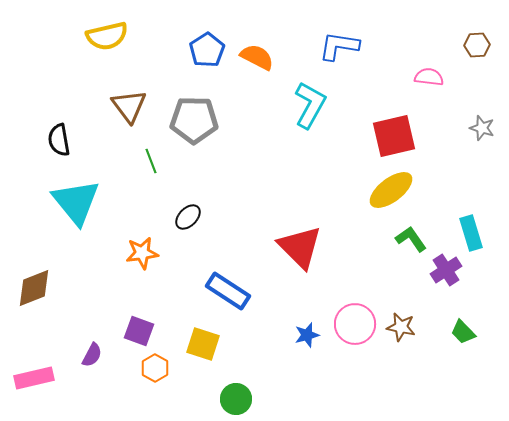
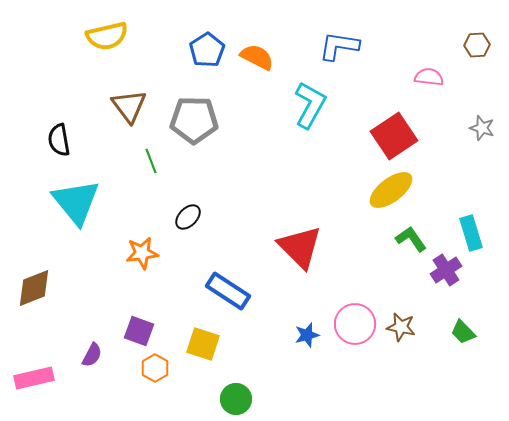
red square: rotated 21 degrees counterclockwise
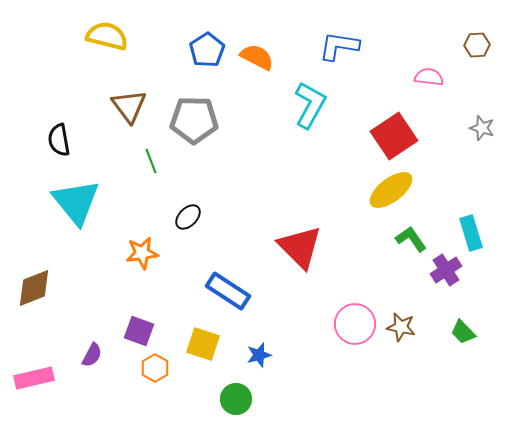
yellow semicircle: rotated 153 degrees counterclockwise
blue star: moved 48 px left, 20 px down
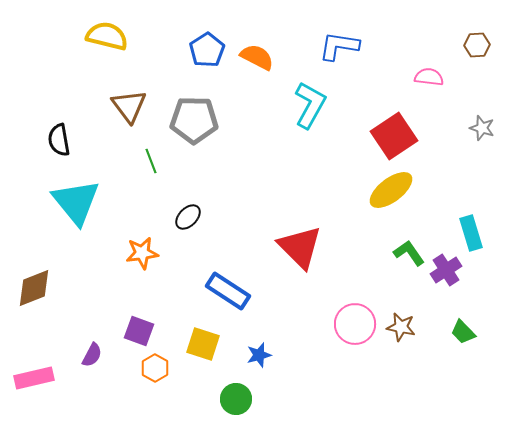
green L-shape: moved 2 px left, 14 px down
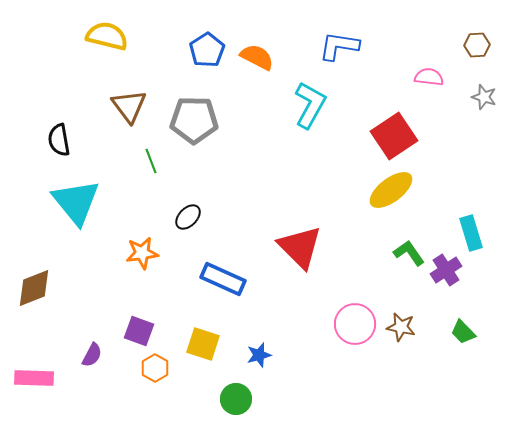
gray star: moved 2 px right, 31 px up
blue rectangle: moved 5 px left, 12 px up; rotated 9 degrees counterclockwise
pink rectangle: rotated 15 degrees clockwise
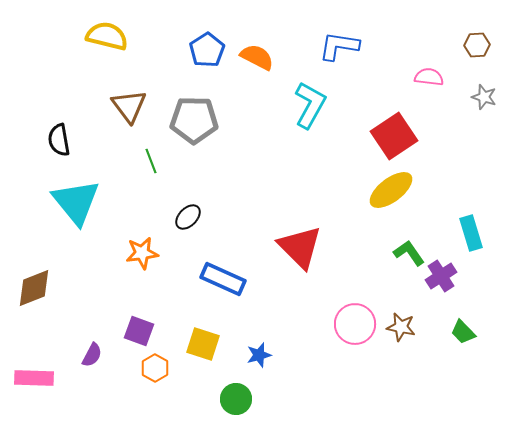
purple cross: moved 5 px left, 6 px down
